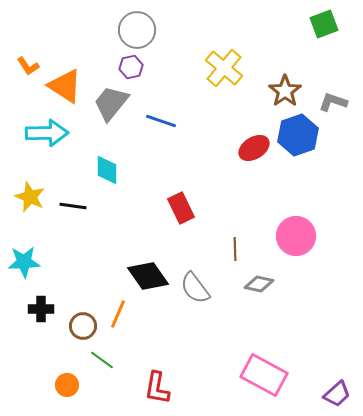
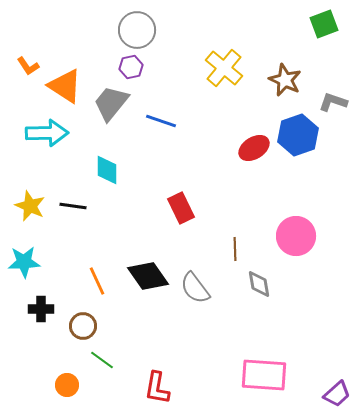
brown star: moved 11 px up; rotated 12 degrees counterclockwise
yellow star: moved 9 px down
gray diamond: rotated 68 degrees clockwise
orange line: moved 21 px left, 33 px up; rotated 48 degrees counterclockwise
pink rectangle: rotated 24 degrees counterclockwise
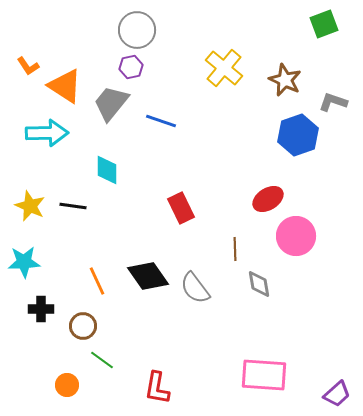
red ellipse: moved 14 px right, 51 px down
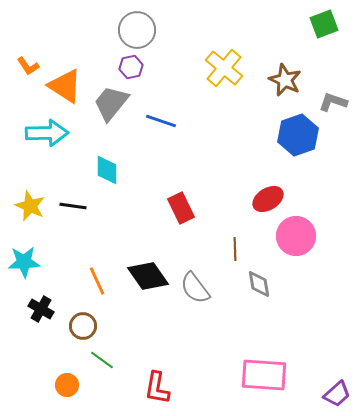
black cross: rotated 30 degrees clockwise
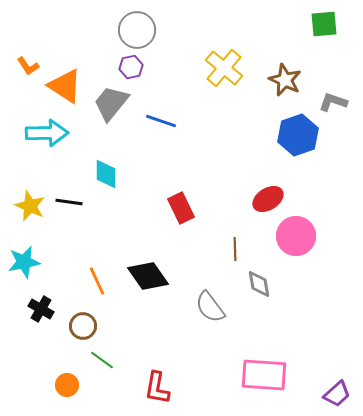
green square: rotated 16 degrees clockwise
cyan diamond: moved 1 px left, 4 px down
black line: moved 4 px left, 4 px up
cyan star: rotated 8 degrees counterclockwise
gray semicircle: moved 15 px right, 19 px down
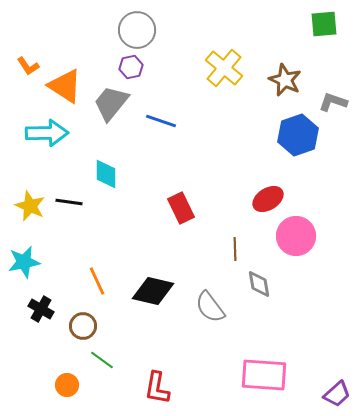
black diamond: moved 5 px right, 15 px down; rotated 42 degrees counterclockwise
